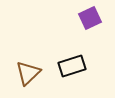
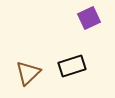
purple square: moved 1 px left
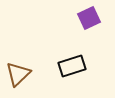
brown triangle: moved 10 px left, 1 px down
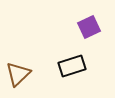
purple square: moved 9 px down
